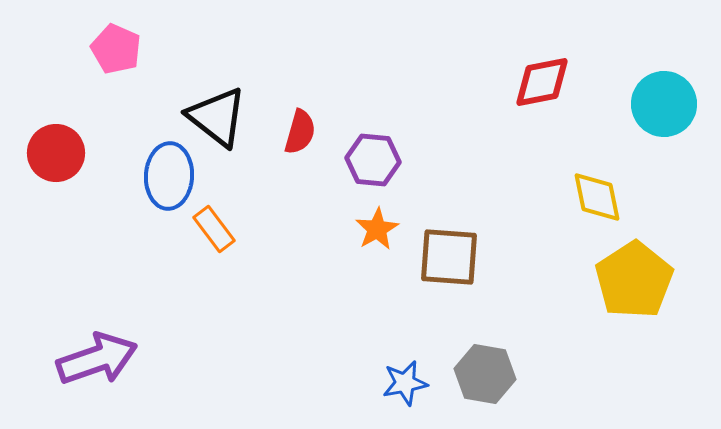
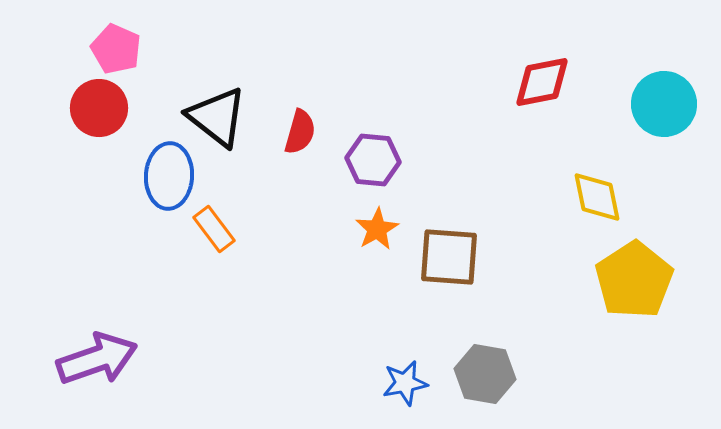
red circle: moved 43 px right, 45 px up
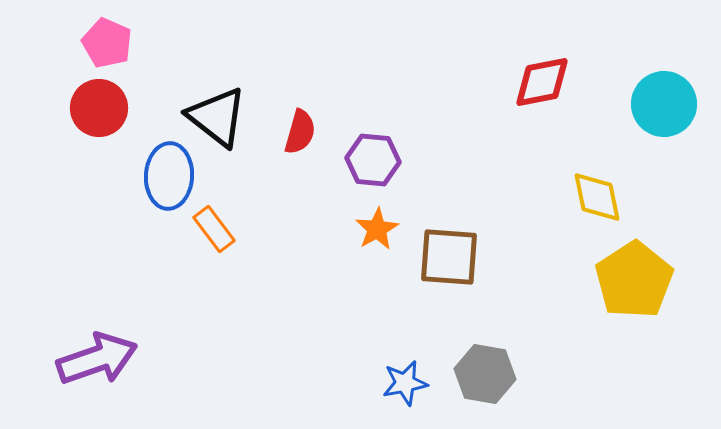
pink pentagon: moved 9 px left, 6 px up
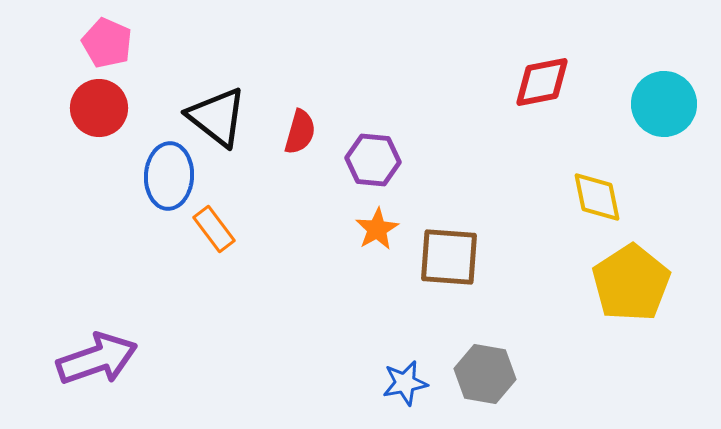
yellow pentagon: moved 3 px left, 3 px down
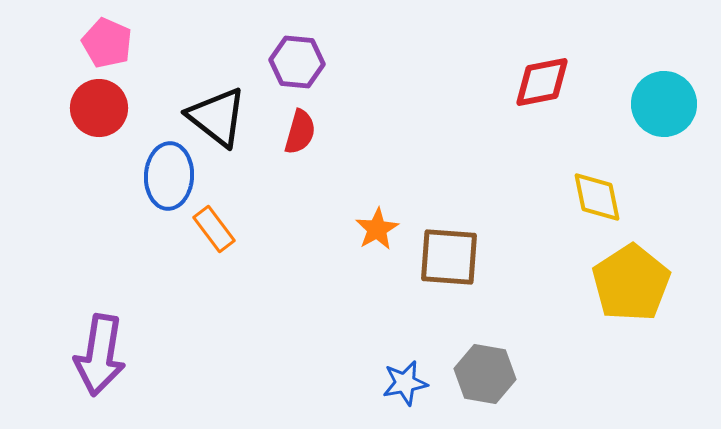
purple hexagon: moved 76 px left, 98 px up
purple arrow: moved 3 px right, 4 px up; rotated 118 degrees clockwise
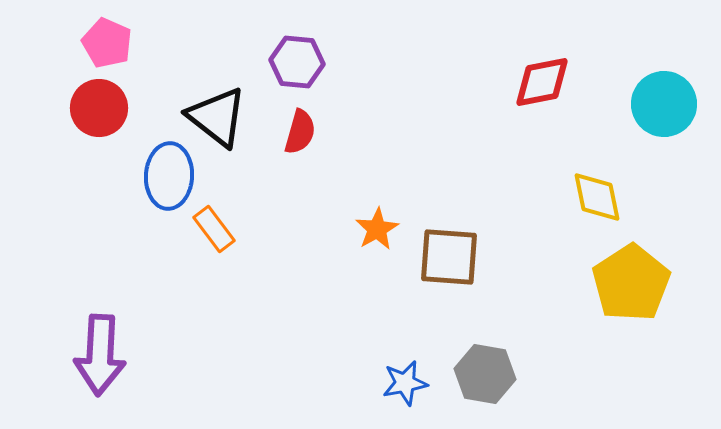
purple arrow: rotated 6 degrees counterclockwise
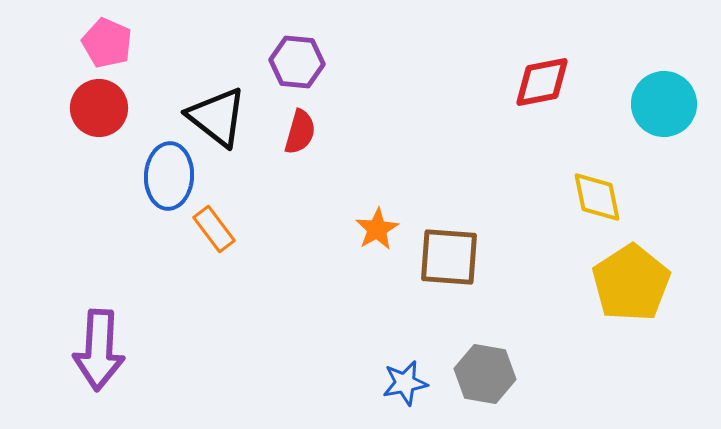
purple arrow: moved 1 px left, 5 px up
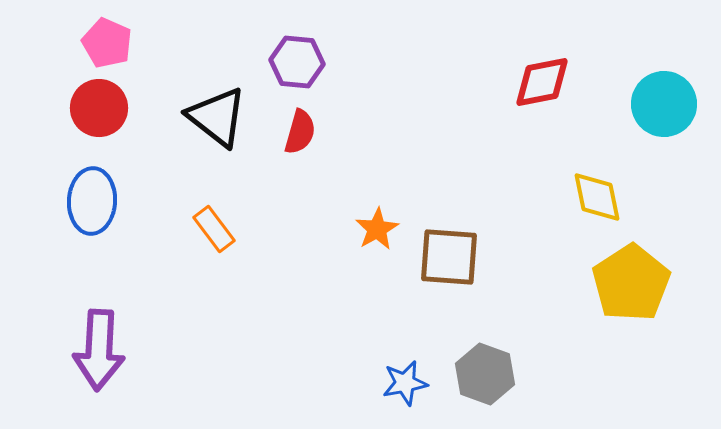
blue ellipse: moved 77 px left, 25 px down
gray hexagon: rotated 10 degrees clockwise
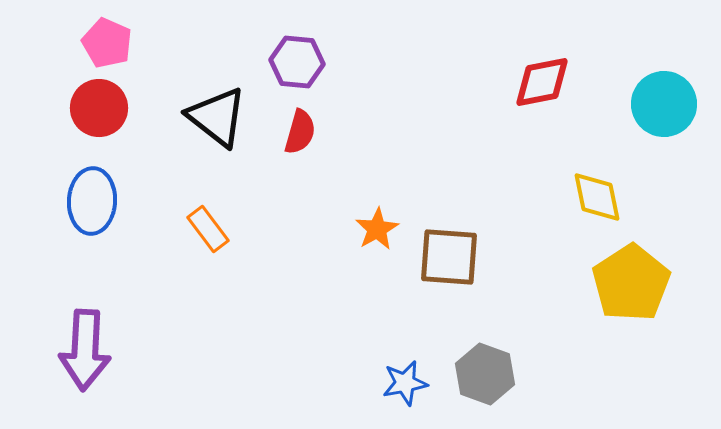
orange rectangle: moved 6 px left
purple arrow: moved 14 px left
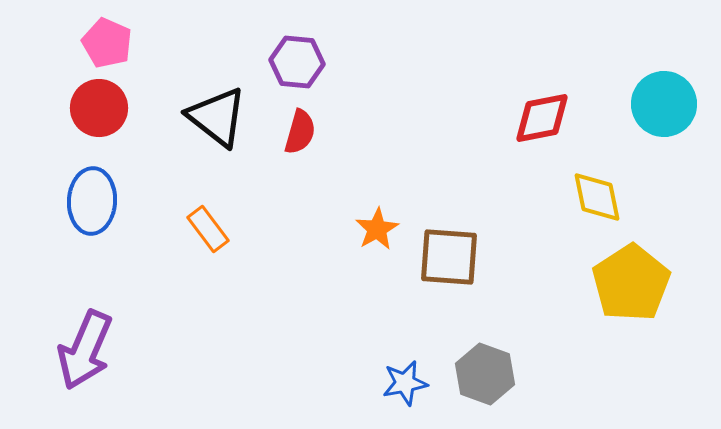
red diamond: moved 36 px down
purple arrow: rotated 20 degrees clockwise
